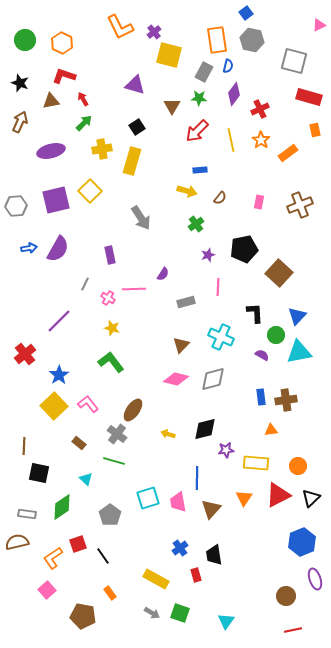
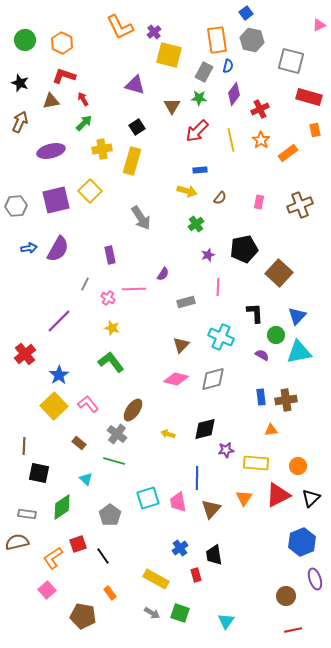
gray square at (294, 61): moved 3 px left
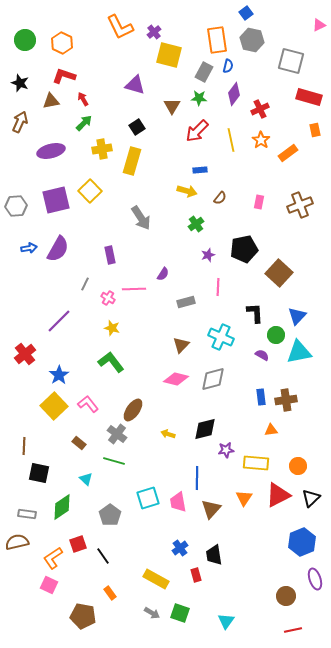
pink square at (47, 590): moved 2 px right, 5 px up; rotated 24 degrees counterclockwise
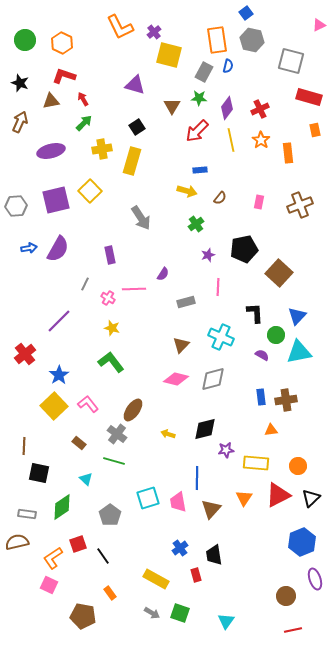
purple diamond at (234, 94): moved 7 px left, 14 px down
orange rectangle at (288, 153): rotated 60 degrees counterclockwise
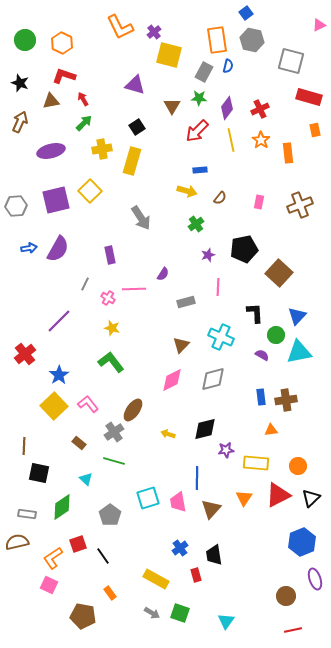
pink diamond at (176, 379): moved 4 px left, 1 px down; rotated 40 degrees counterclockwise
gray cross at (117, 434): moved 3 px left, 2 px up; rotated 18 degrees clockwise
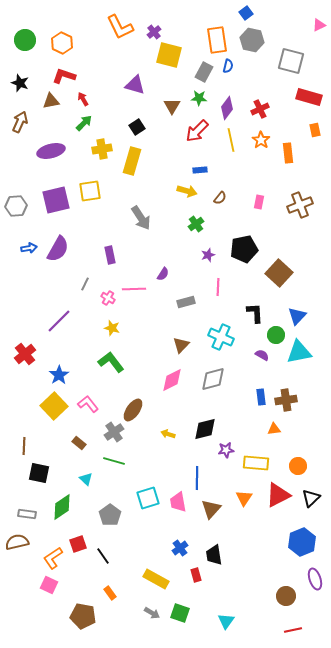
yellow square at (90, 191): rotated 35 degrees clockwise
orange triangle at (271, 430): moved 3 px right, 1 px up
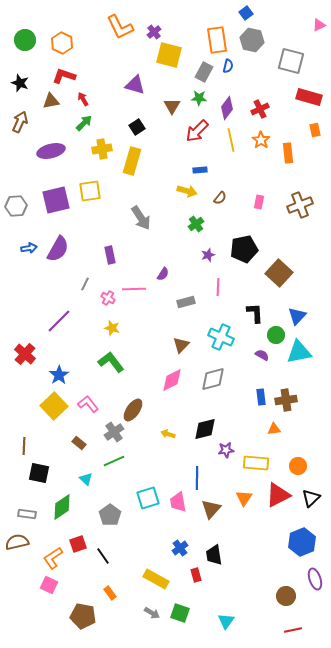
red cross at (25, 354): rotated 10 degrees counterclockwise
green line at (114, 461): rotated 40 degrees counterclockwise
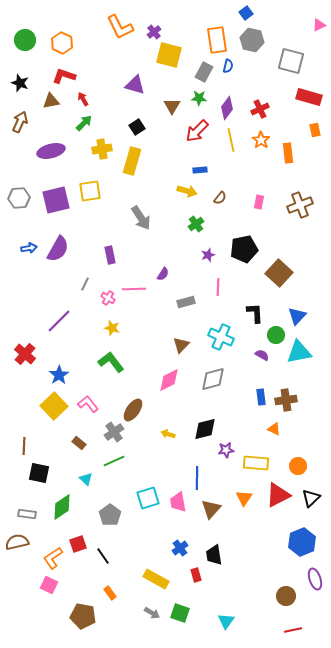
gray hexagon at (16, 206): moved 3 px right, 8 px up
pink diamond at (172, 380): moved 3 px left
orange triangle at (274, 429): rotated 32 degrees clockwise
